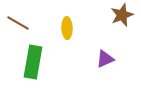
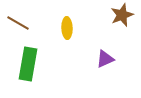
green rectangle: moved 5 px left, 2 px down
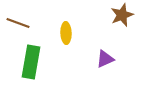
brown line: rotated 10 degrees counterclockwise
yellow ellipse: moved 1 px left, 5 px down
green rectangle: moved 3 px right, 2 px up
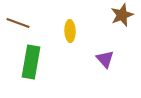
yellow ellipse: moved 4 px right, 2 px up
purple triangle: rotated 48 degrees counterclockwise
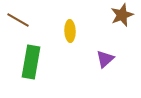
brown line: moved 3 px up; rotated 10 degrees clockwise
purple triangle: rotated 30 degrees clockwise
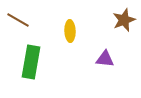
brown star: moved 2 px right, 5 px down
purple triangle: rotated 48 degrees clockwise
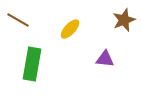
yellow ellipse: moved 2 px up; rotated 45 degrees clockwise
green rectangle: moved 1 px right, 2 px down
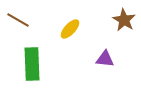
brown star: rotated 20 degrees counterclockwise
green rectangle: rotated 12 degrees counterclockwise
